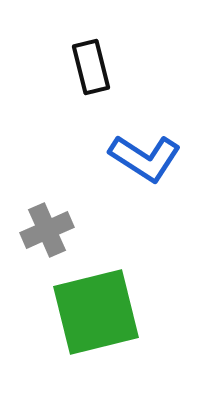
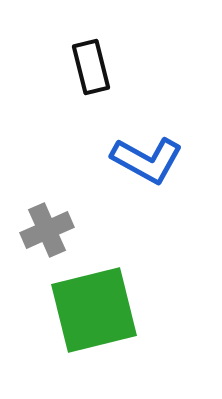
blue L-shape: moved 2 px right, 2 px down; rotated 4 degrees counterclockwise
green square: moved 2 px left, 2 px up
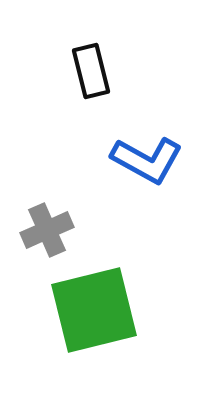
black rectangle: moved 4 px down
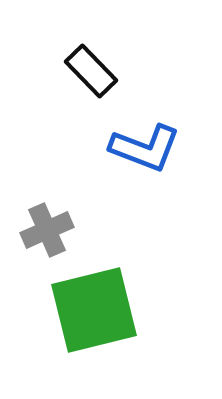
black rectangle: rotated 30 degrees counterclockwise
blue L-shape: moved 2 px left, 12 px up; rotated 8 degrees counterclockwise
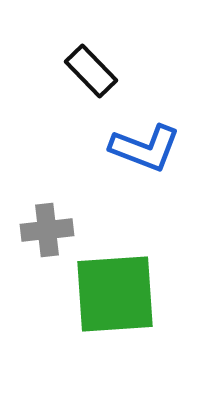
gray cross: rotated 18 degrees clockwise
green square: moved 21 px right, 16 px up; rotated 10 degrees clockwise
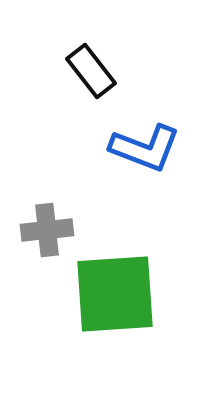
black rectangle: rotated 6 degrees clockwise
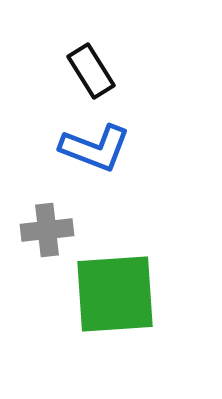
black rectangle: rotated 6 degrees clockwise
blue L-shape: moved 50 px left
